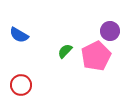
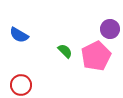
purple circle: moved 2 px up
green semicircle: rotated 91 degrees clockwise
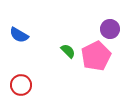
green semicircle: moved 3 px right
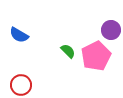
purple circle: moved 1 px right, 1 px down
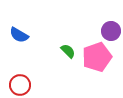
purple circle: moved 1 px down
pink pentagon: moved 1 px right, 1 px down; rotated 8 degrees clockwise
red circle: moved 1 px left
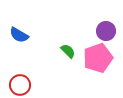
purple circle: moved 5 px left
pink pentagon: moved 1 px right, 1 px down
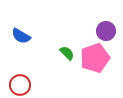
blue semicircle: moved 2 px right, 1 px down
green semicircle: moved 1 px left, 2 px down
pink pentagon: moved 3 px left
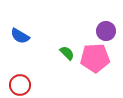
blue semicircle: moved 1 px left
pink pentagon: rotated 16 degrees clockwise
